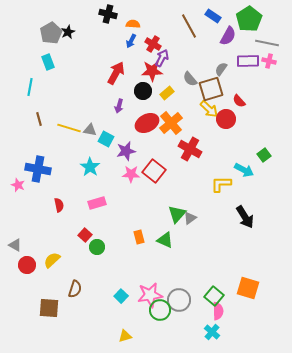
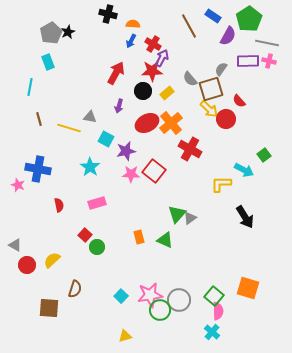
gray triangle at (90, 130): moved 13 px up
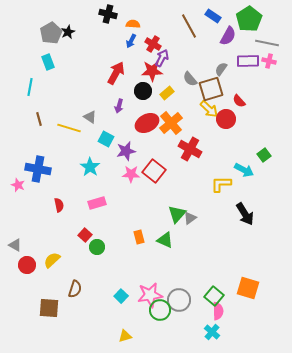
gray triangle at (90, 117): rotated 24 degrees clockwise
black arrow at (245, 217): moved 3 px up
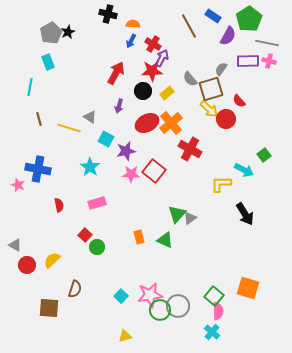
gray circle at (179, 300): moved 1 px left, 6 px down
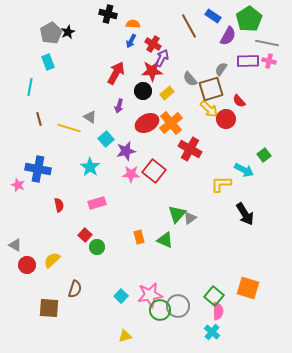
cyan square at (106, 139): rotated 21 degrees clockwise
